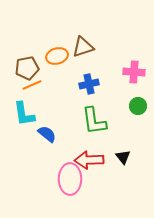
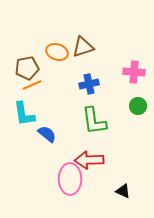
orange ellipse: moved 4 px up; rotated 35 degrees clockwise
black triangle: moved 34 px down; rotated 28 degrees counterclockwise
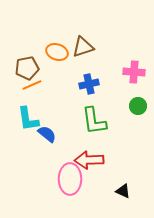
cyan L-shape: moved 4 px right, 5 px down
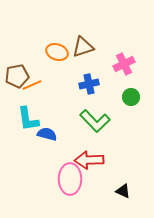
brown pentagon: moved 10 px left, 8 px down
pink cross: moved 10 px left, 8 px up; rotated 30 degrees counterclockwise
green circle: moved 7 px left, 9 px up
green L-shape: moved 1 px right; rotated 36 degrees counterclockwise
blue semicircle: rotated 24 degrees counterclockwise
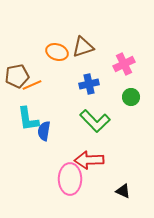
blue semicircle: moved 3 px left, 3 px up; rotated 96 degrees counterclockwise
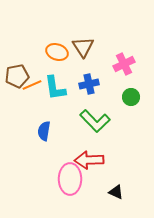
brown triangle: rotated 45 degrees counterclockwise
cyan L-shape: moved 27 px right, 31 px up
black triangle: moved 7 px left, 1 px down
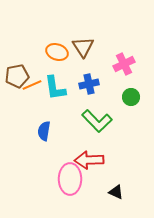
green L-shape: moved 2 px right
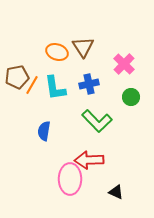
pink cross: rotated 20 degrees counterclockwise
brown pentagon: moved 1 px down
orange line: rotated 36 degrees counterclockwise
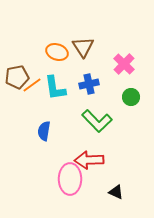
orange line: rotated 24 degrees clockwise
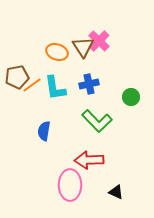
pink cross: moved 25 px left, 23 px up
pink ellipse: moved 6 px down
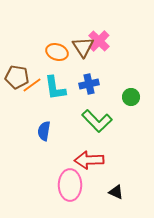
brown pentagon: rotated 20 degrees clockwise
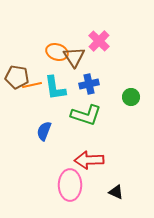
brown triangle: moved 9 px left, 10 px down
orange line: rotated 24 degrees clockwise
green L-shape: moved 11 px left, 6 px up; rotated 28 degrees counterclockwise
blue semicircle: rotated 12 degrees clockwise
